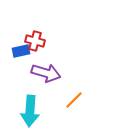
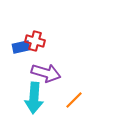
blue rectangle: moved 4 px up
cyan arrow: moved 4 px right, 13 px up
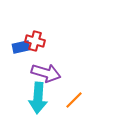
cyan arrow: moved 4 px right
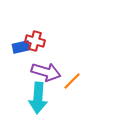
purple arrow: moved 1 px up
orange line: moved 2 px left, 19 px up
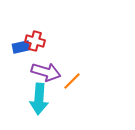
cyan arrow: moved 1 px right, 1 px down
